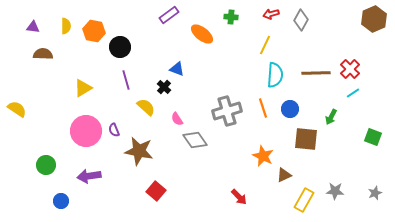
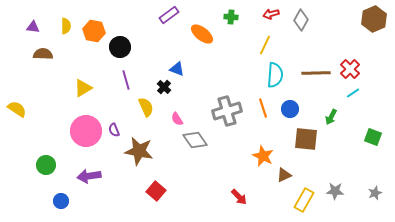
yellow semicircle at (146, 107): rotated 24 degrees clockwise
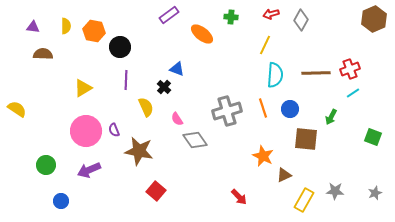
red cross at (350, 69): rotated 24 degrees clockwise
purple line at (126, 80): rotated 18 degrees clockwise
purple arrow at (89, 176): moved 6 px up; rotated 15 degrees counterclockwise
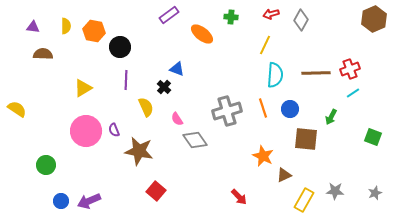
purple arrow at (89, 170): moved 31 px down
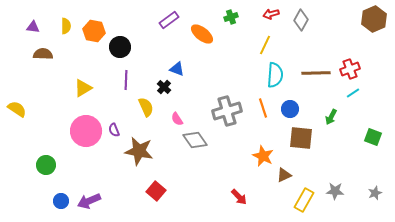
purple rectangle at (169, 15): moved 5 px down
green cross at (231, 17): rotated 24 degrees counterclockwise
brown square at (306, 139): moved 5 px left, 1 px up
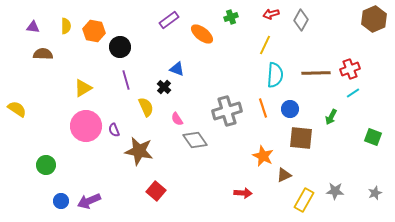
purple line at (126, 80): rotated 18 degrees counterclockwise
pink circle at (86, 131): moved 5 px up
red arrow at (239, 197): moved 4 px right, 4 px up; rotated 42 degrees counterclockwise
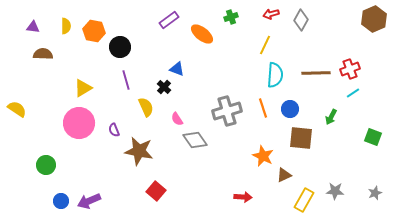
pink circle at (86, 126): moved 7 px left, 3 px up
red arrow at (243, 193): moved 4 px down
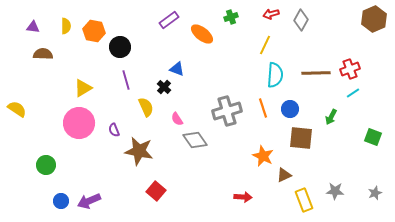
yellow rectangle at (304, 200): rotated 50 degrees counterclockwise
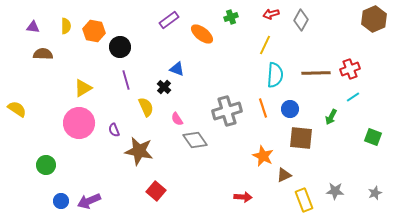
cyan line at (353, 93): moved 4 px down
